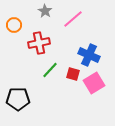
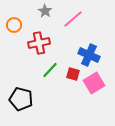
black pentagon: moved 3 px right; rotated 15 degrees clockwise
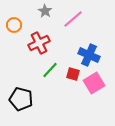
red cross: rotated 15 degrees counterclockwise
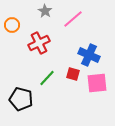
orange circle: moved 2 px left
green line: moved 3 px left, 8 px down
pink square: moved 3 px right; rotated 25 degrees clockwise
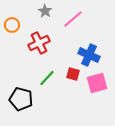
pink square: rotated 10 degrees counterclockwise
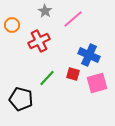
red cross: moved 2 px up
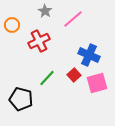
red square: moved 1 px right, 1 px down; rotated 32 degrees clockwise
